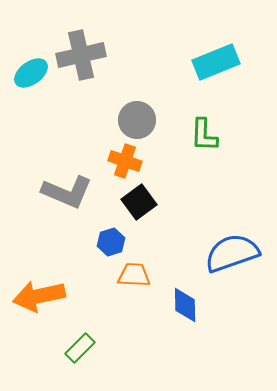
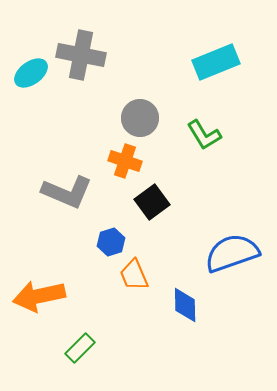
gray cross: rotated 24 degrees clockwise
gray circle: moved 3 px right, 2 px up
green L-shape: rotated 33 degrees counterclockwise
black square: moved 13 px right
orange trapezoid: rotated 116 degrees counterclockwise
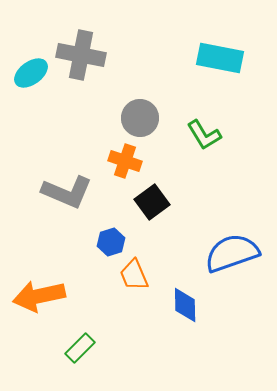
cyan rectangle: moved 4 px right, 4 px up; rotated 33 degrees clockwise
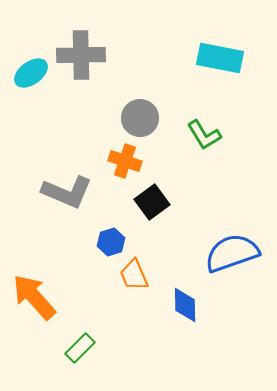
gray cross: rotated 12 degrees counterclockwise
orange arrow: moved 5 px left, 1 px down; rotated 60 degrees clockwise
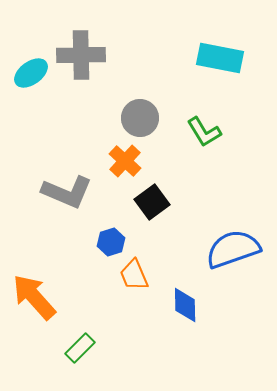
green L-shape: moved 3 px up
orange cross: rotated 24 degrees clockwise
blue semicircle: moved 1 px right, 4 px up
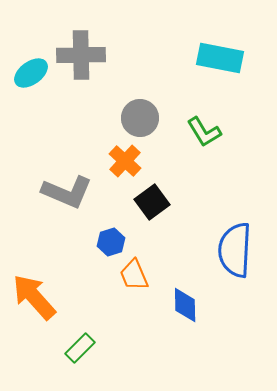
blue semicircle: moved 2 px right, 1 px down; rotated 68 degrees counterclockwise
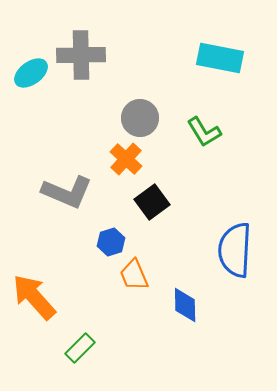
orange cross: moved 1 px right, 2 px up
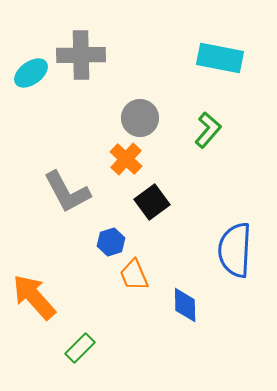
green L-shape: moved 4 px right, 2 px up; rotated 108 degrees counterclockwise
gray L-shape: rotated 39 degrees clockwise
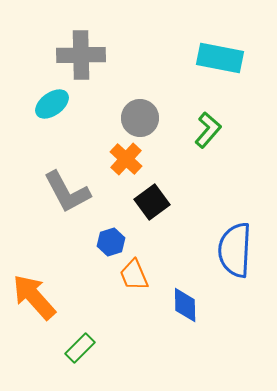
cyan ellipse: moved 21 px right, 31 px down
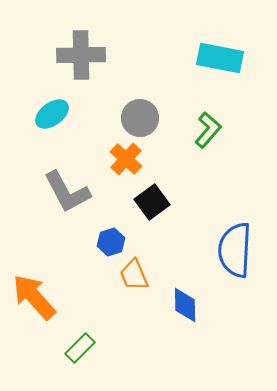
cyan ellipse: moved 10 px down
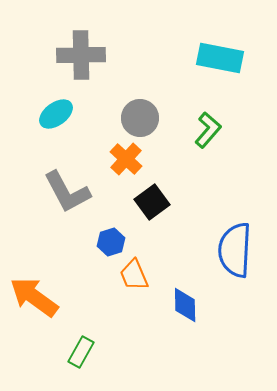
cyan ellipse: moved 4 px right
orange arrow: rotated 12 degrees counterclockwise
green rectangle: moved 1 px right, 4 px down; rotated 16 degrees counterclockwise
